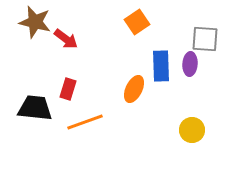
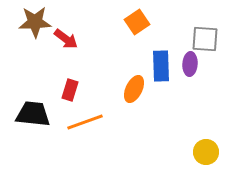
brown star: rotated 16 degrees counterclockwise
red rectangle: moved 2 px right, 1 px down
black trapezoid: moved 2 px left, 6 px down
yellow circle: moved 14 px right, 22 px down
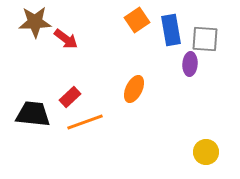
orange square: moved 2 px up
blue rectangle: moved 10 px right, 36 px up; rotated 8 degrees counterclockwise
red rectangle: moved 7 px down; rotated 30 degrees clockwise
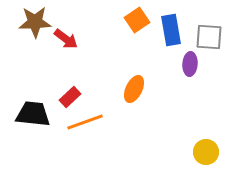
gray square: moved 4 px right, 2 px up
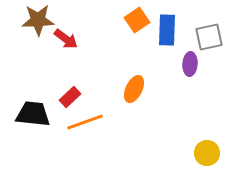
brown star: moved 3 px right, 2 px up
blue rectangle: moved 4 px left; rotated 12 degrees clockwise
gray square: rotated 16 degrees counterclockwise
yellow circle: moved 1 px right, 1 px down
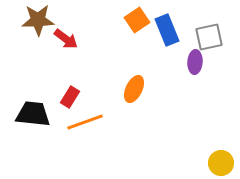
blue rectangle: rotated 24 degrees counterclockwise
purple ellipse: moved 5 px right, 2 px up
red rectangle: rotated 15 degrees counterclockwise
yellow circle: moved 14 px right, 10 px down
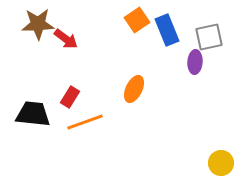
brown star: moved 4 px down
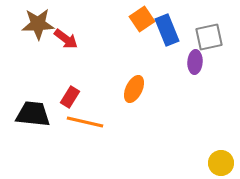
orange square: moved 5 px right, 1 px up
orange line: rotated 33 degrees clockwise
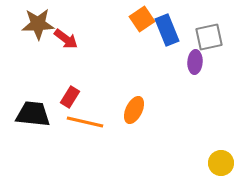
orange ellipse: moved 21 px down
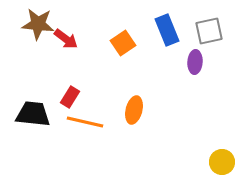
orange square: moved 19 px left, 24 px down
brown star: rotated 8 degrees clockwise
gray square: moved 6 px up
orange ellipse: rotated 12 degrees counterclockwise
yellow circle: moved 1 px right, 1 px up
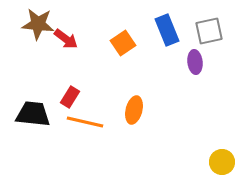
purple ellipse: rotated 10 degrees counterclockwise
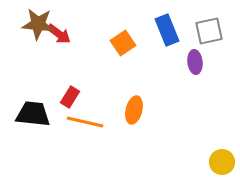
red arrow: moved 7 px left, 5 px up
